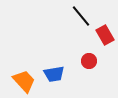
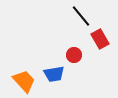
red rectangle: moved 5 px left, 4 px down
red circle: moved 15 px left, 6 px up
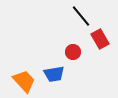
red circle: moved 1 px left, 3 px up
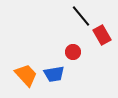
red rectangle: moved 2 px right, 4 px up
orange trapezoid: moved 2 px right, 6 px up
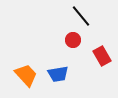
red rectangle: moved 21 px down
red circle: moved 12 px up
blue trapezoid: moved 4 px right
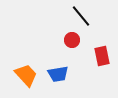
red circle: moved 1 px left
red rectangle: rotated 18 degrees clockwise
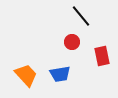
red circle: moved 2 px down
blue trapezoid: moved 2 px right
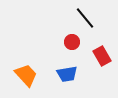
black line: moved 4 px right, 2 px down
red rectangle: rotated 18 degrees counterclockwise
blue trapezoid: moved 7 px right
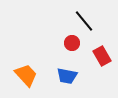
black line: moved 1 px left, 3 px down
red circle: moved 1 px down
blue trapezoid: moved 2 px down; rotated 20 degrees clockwise
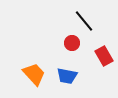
red rectangle: moved 2 px right
orange trapezoid: moved 8 px right, 1 px up
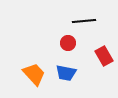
black line: rotated 55 degrees counterclockwise
red circle: moved 4 px left
blue trapezoid: moved 1 px left, 3 px up
